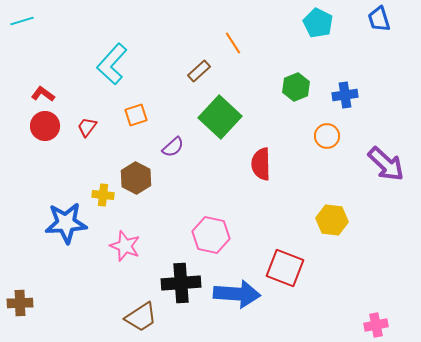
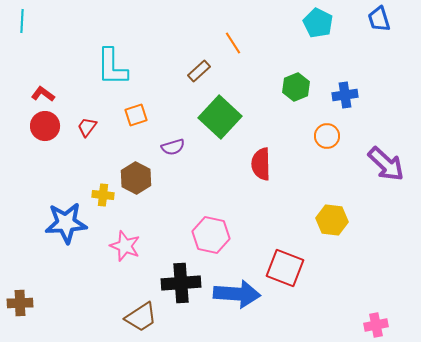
cyan line: rotated 70 degrees counterclockwise
cyan L-shape: moved 3 px down; rotated 42 degrees counterclockwise
purple semicircle: rotated 25 degrees clockwise
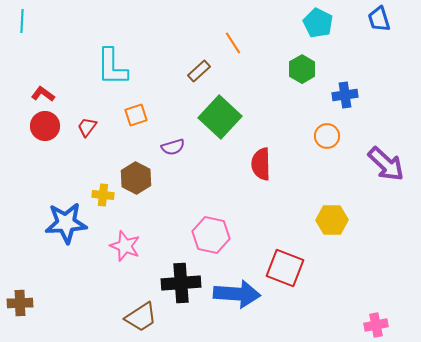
green hexagon: moved 6 px right, 18 px up; rotated 8 degrees counterclockwise
yellow hexagon: rotated 8 degrees counterclockwise
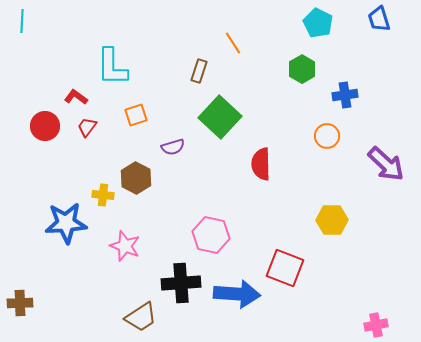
brown rectangle: rotated 30 degrees counterclockwise
red L-shape: moved 33 px right, 3 px down
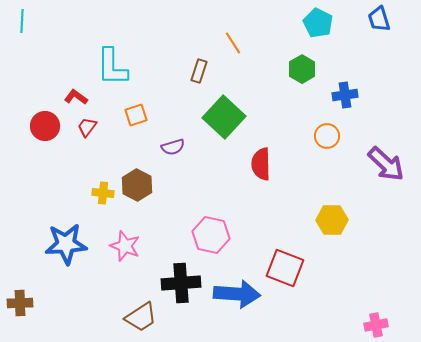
green square: moved 4 px right
brown hexagon: moved 1 px right, 7 px down
yellow cross: moved 2 px up
blue star: moved 21 px down
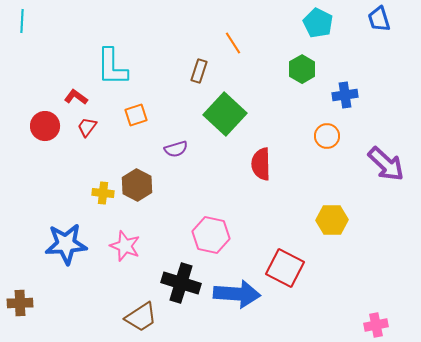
green square: moved 1 px right, 3 px up
purple semicircle: moved 3 px right, 2 px down
red square: rotated 6 degrees clockwise
black cross: rotated 21 degrees clockwise
